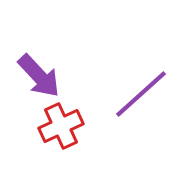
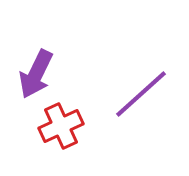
purple arrow: moved 3 px left, 2 px up; rotated 69 degrees clockwise
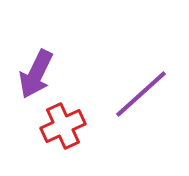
red cross: moved 2 px right
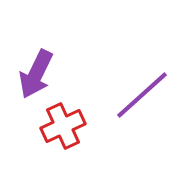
purple line: moved 1 px right, 1 px down
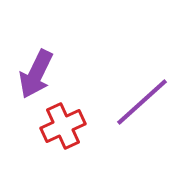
purple line: moved 7 px down
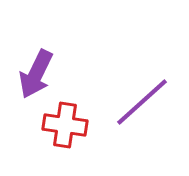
red cross: moved 2 px right, 1 px up; rotated 33 degrees clockwise
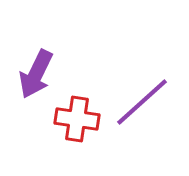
red cross: moved 12 px right, 6 px up
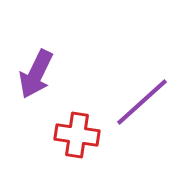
red cross: moved 16 px down
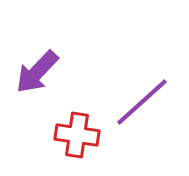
purple arrow: moved 1 px right, 2 px up; rotated 18 degrees clockwise
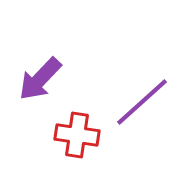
purple arrow: moved 3 px right, 7 px down
